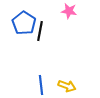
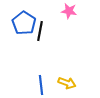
yellow arrow: moved 3 px up
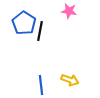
yellow arrow: moved 3 px right, 3 px up
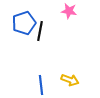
blue pentagon: rotated 20 degrees clockwise
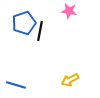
yellow arrow: rotated 132 degrees clockwise
blue line: moved 25 px left; rotated 66 degrees counterclockwise
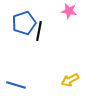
black line: moved 1 px left
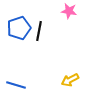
blue pentagon: moved 5 px left, 5 px down
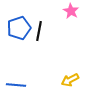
pink star: moved 2 px right; rotated 21 degrees clockwise
blue line: rotated 12 degrees counterclockwise
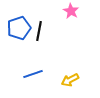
blue line: moved 17 px right, 11 px up; rotated 24 degrees counterclockwise
